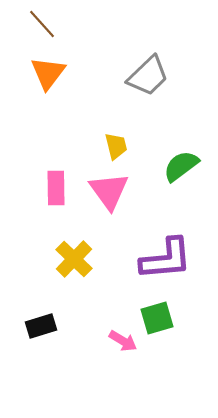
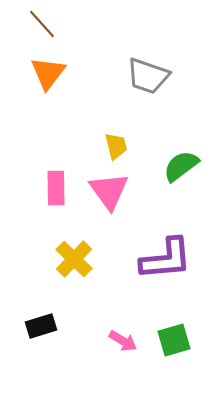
gray trapezoid: rotated 63 degrees clockwise
green square: moved 17 px right, 22 px down
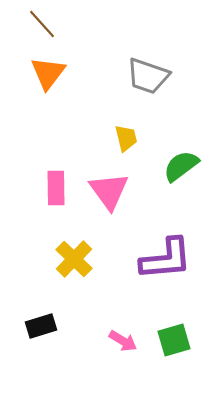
yellow trapezoid: moved 10 px right, 8 px up
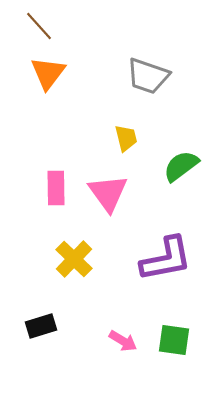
brown line: moved 3 px left, 2 px down
pink triangle: moved 1 px left, 2 px down
purple L-shape: rotated 6 degrees counterclockwise
green square: rotated 24 degrees clockwise
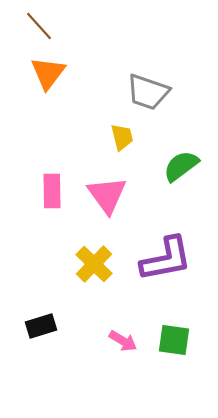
gray trapezoid: moved 16 px down
yellow trapezoid: moved 4 px left, 1 px up
pink rectangle: moved 4 px left, 3 px down
pink triangle: moved 1 px left, 2 px down
yellow cross: moved 20 px right, 5 px down
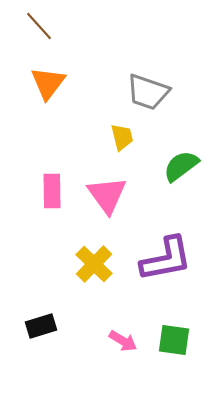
orange triangle: moved 10 px down
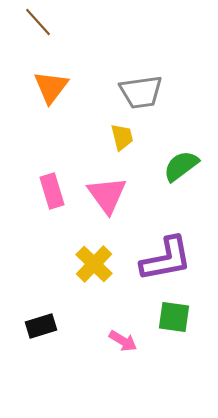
brown line: moved 1 px left, 4 px up
orange triangle: moved 3 px right, 4 px down
gray trapezoid: moved 7 px left; rotated 27 degrees counterclockwise
pink rectangle: rotated 16 degrees counterclockwise
green square: moved 23 px up
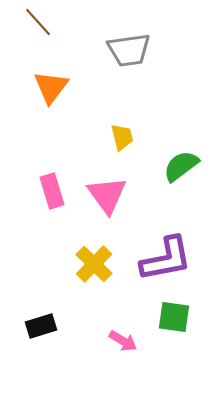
gray trapezoid: moved 12 px left, 42 px up
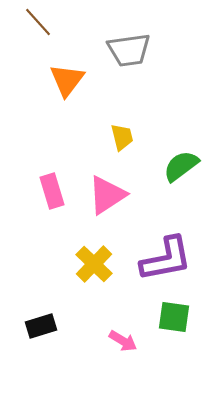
orange triangle: moved 16 px right, 7 px up
pink triangle: rotated 33 degrees clockwise
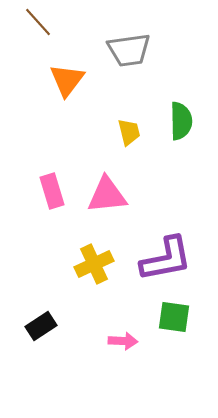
yellow trapezoid: moved 7 px right, 5 px up
green semicircle: moved 45 px up; rotated 126 degrees clockwise
pink triangle: rotated 27 degrees clockwise
yellow cross: rotated 21 degrees clockwise
black rectangle: rotated 16 degrees counterclockwise
pink arrow: rotated 28 degrees counterclockwise
